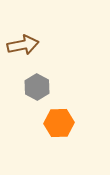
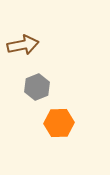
gray hexagon: rotated 10 degrees clockwise
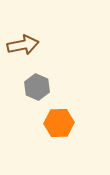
gray hexagon: rotated 15 degrees counterclockwise
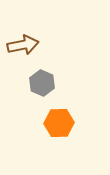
gray hexagon: moved 5 px right, 4 px up
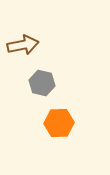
gray hexagon: rotated 10 degrees counterclockwise
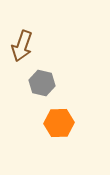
brown arrow: moved 1 px left, 1 px down; rotated 120 degrees clockwise
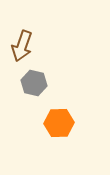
gray hexagon: moved 8 px left
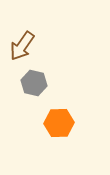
brown arrow: rotated 16 degrees clockwise
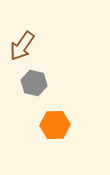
orange hexagon: moved 4 px left, 2 px down
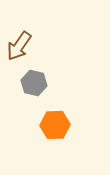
brown arrow: moved 3 px left
